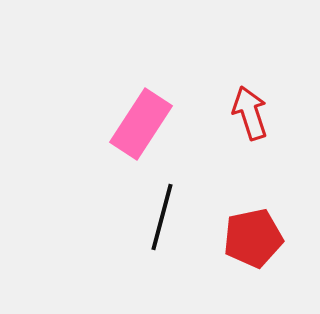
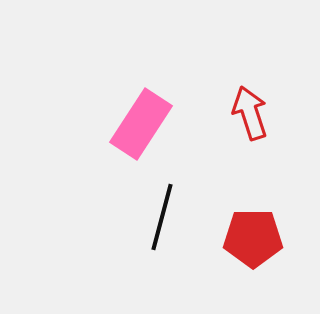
red pentagon: rotated 12 degrees clockwise
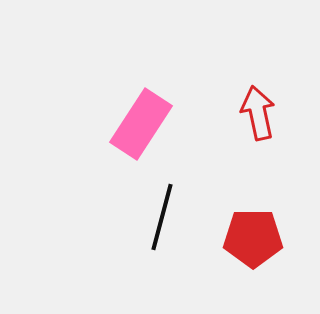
red arrow: moved 8 px right; rotated 6 degrees clockwise
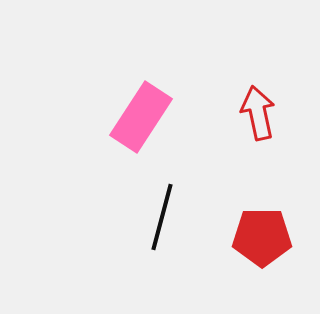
pink rectangle: moved 7 px up
red pentagon: moved 9 px right, 1 px up
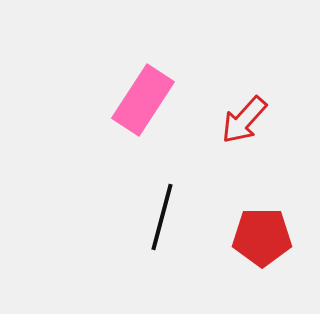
red arrow: moved 14 px left, 7 px down; rotated 126 degrees counterclockwise
pink rectangle: moved 2 px right, 17 px up
